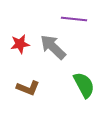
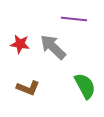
red star: rotated 18 degrees clockwise
green semicircle: moved 1 px right, 1 px down
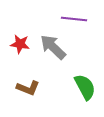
green semicircle: moved 1 px down
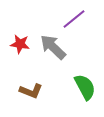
purple line: rotated 45 degrees counterclockwise
brown L-shape: moved 3 px right, 3 px down
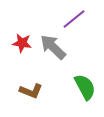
red star: moved 2 px right, 1 px up
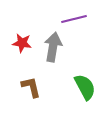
purple line: rotated 25 degrees clockwise
gray arrow: rotated 56 degrees clockwise
brown L-shape: moved 4 px up; rotated 125 degrees counterclockwise
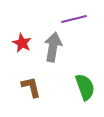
red star: rotated 18 degrees clockwise
green semicircle: rotated 8 degrees clockwise
